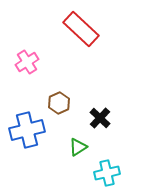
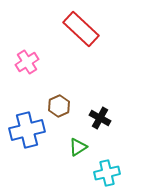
brown hexagon: moved 3 px down
black cross: rotated 15 degrees counterclockwise
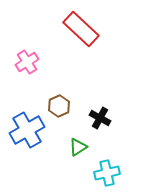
blue cross: rotated 16 degrees counterclockwise
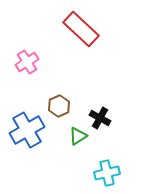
green triangle: moved 11 px up
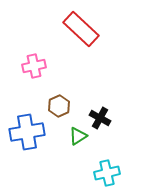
pink cross: moved 7 px right, 4 px down; rotated 20 degrees clockwise
blue cross: moved 2 px down; rotated 20 degrees clockwise
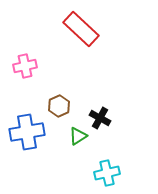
pink cross: moved 9 px left
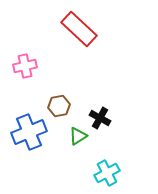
red rectangle: moved 2 px left
brown hexagon: rotated 15 degrees clockwise
blue cross: moved 2 px right; rotated 12 degrees counterclockwise
cyan cross: rotated 15 degrees counterclockwise
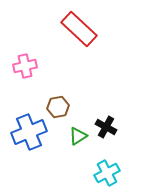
brown hexagon: moved 1 px left, 1 px down
black cross: moved 6 px right, 9 px down
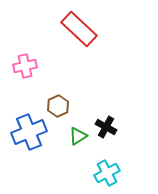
brown hexagon: moved 1 px up; rotated 15 degrees counterclockwise
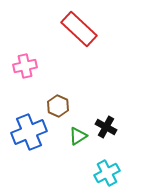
brown hexagon: rotated 10 degrees counterclockwise
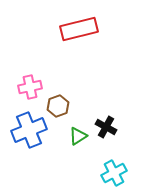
red rectangle: rotated 57 degrees counterclockwise
pink cross: moved 5 px right, 21 px down
brown hexagon: rotated 15 degrees clockwise
blue cross: moved 2 px up
cyan cross: moved 7 px right
